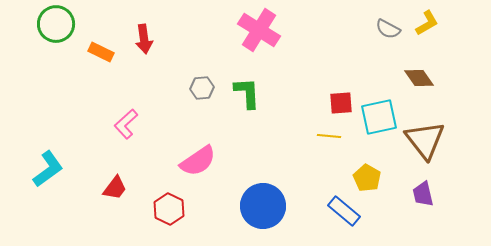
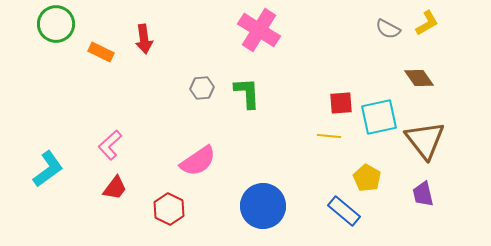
pink L-shape: moved 16 px left, 21 px down
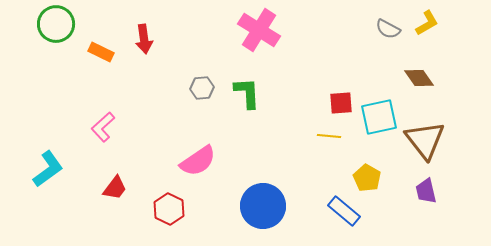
pink L-shape: moved 7 px left, 18 px up
purple trapezoid: moved 3 px right, 3 px up
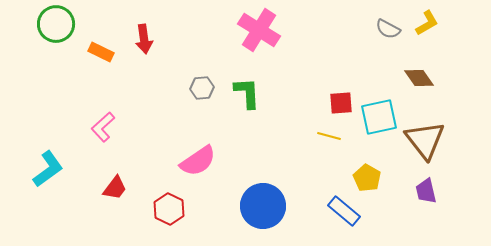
yellow line: rotated 10 degrees clockwise
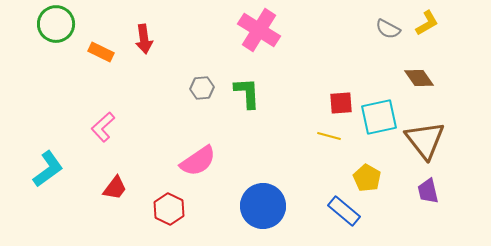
purple trapezoid: moved 2 px right
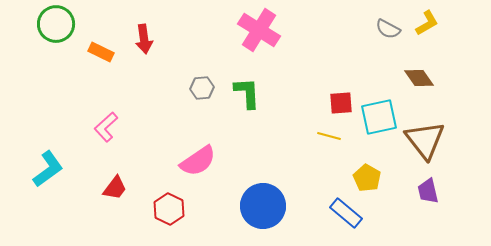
pink L-shape: moved 3 px right
blue rectangle: moved 2 px right, 2 px down
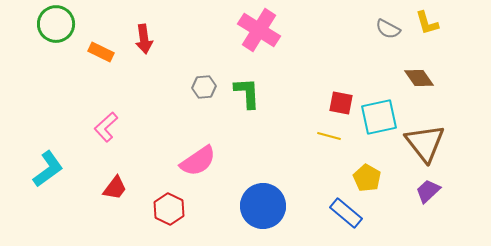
yellow L-shape: rotated 104 degrees clockwise
gray hexagon: moved 2 px right, 1 px up
red square: rotated 15 degrees clockwise
brown triangle: moved 3 px down
purple trapezoid: rotated 60 degrees clockwise
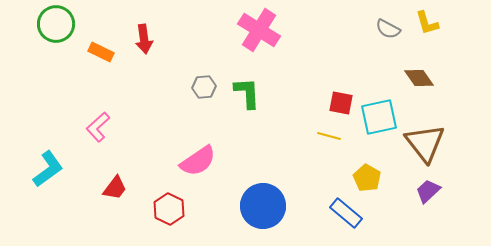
pink L-shape: moved 8 px left
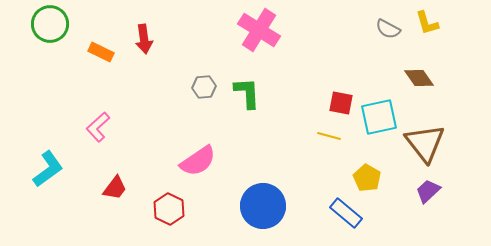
green circle: moved 6 px left
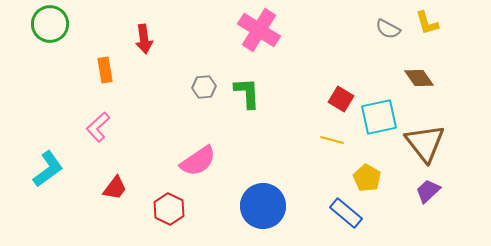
orange rectangle: moved 4 px right, 18 px down; rotated 55 degrees clockwise
red square: moved 4 px up; rotated 20 degrees clockwise
yellow line: moved 3 px right, 4 px down
